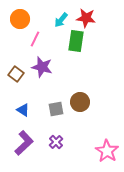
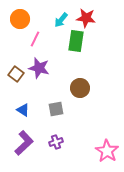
purple star: moved 3 px left, 1 px down
brown circle: moved 14 px up
purple cross: rotated 24 degrees clockwise
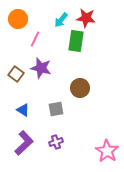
orange circle: moved 2 px left
purple star: moved 2 px right
